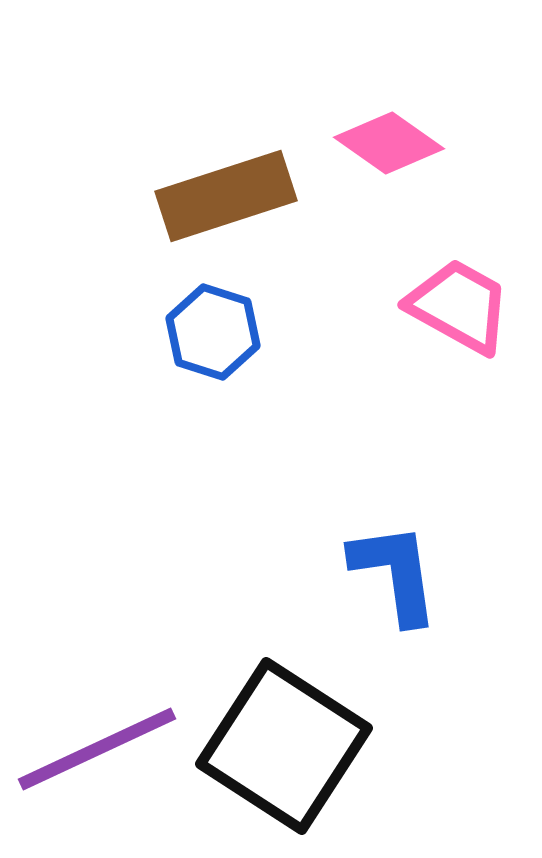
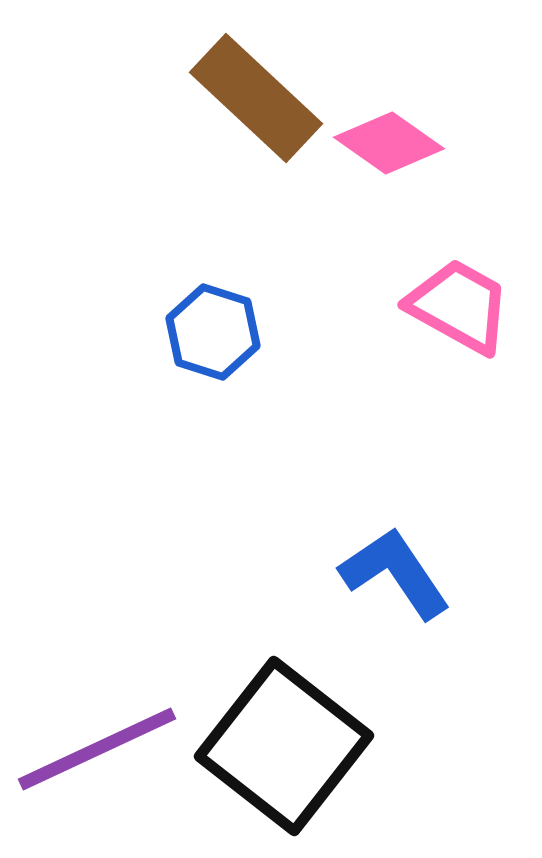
brown rectangle: moved 30 px right, 98 px up; rotated 61 degrees clockwise
blue L-shape: rotated 26 degrees counterclockwise
black square: rotated 5 degrees clockwise
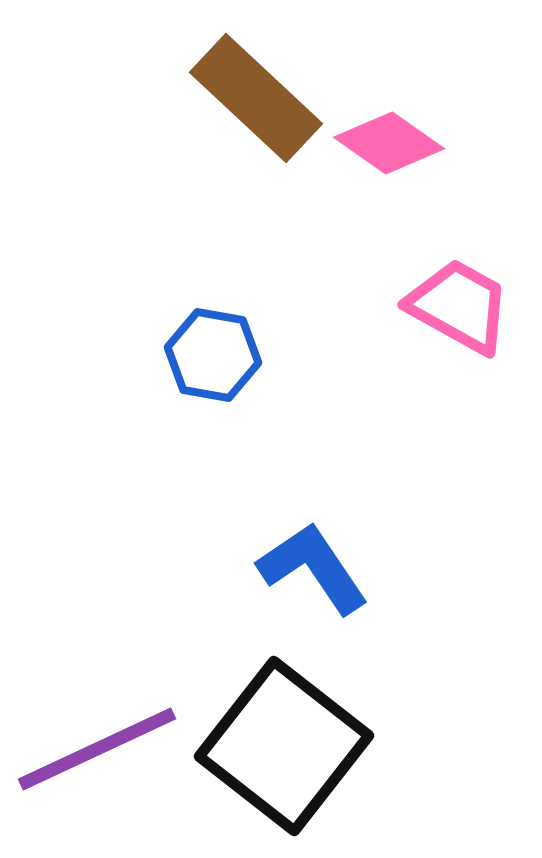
blue hexagon: moved 23 px down; rotated 8 degrees counterclockwise
blue L-shape: moved 82 px left, 5 px up
